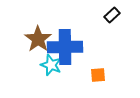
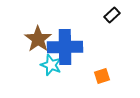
orange square: moved 4 px right, 1 px down; rotated 14 degrees counterclockwise
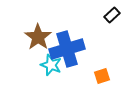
brown star: moved 2 px up
blue cross: moved 2 px right, 2 px down; rotated 16 degrees counterclockwise
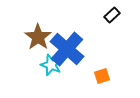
blue cross: rotated 32 degrees counterclockwise
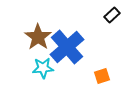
blue cross: moved 2 px up; rotated 8 degrees clockwise
cyan star: moved 8 px left, 3 px down; rotated 25 degrees counterclockwise
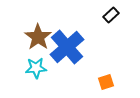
black rectangle: moved 1 px left
cyan star: moved 7 px left
orange square: moved 4 px right, 6 px down
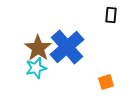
black rectangle: rotated 42 degrees counterclockwise
brown star: moved 11 px down
cyan star: rotated 10 degrees counterclockwise
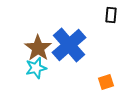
blue cross: moved 2 px right, 2 px up
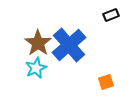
black rectangle: rotated 63 degrees clockwise
brown star: moved 5 px up
cyan star: rotated 10 degrees counterclockwise
